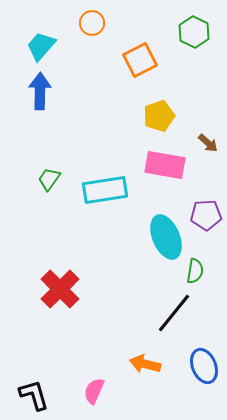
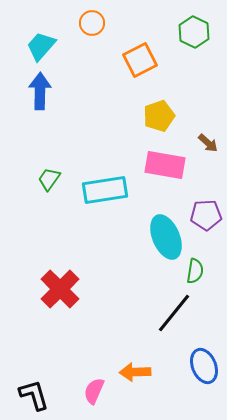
orange arrow: moved 10 px left, 8 px down; rotated 16 degrees counterclockwise
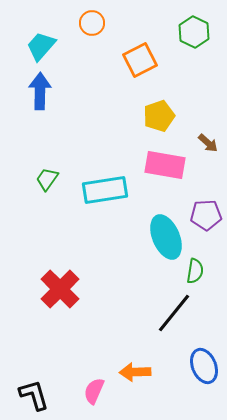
green trapezoid: moved 2 px left
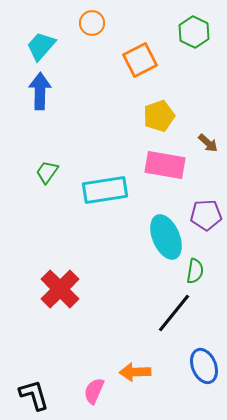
green trapezoid: moved 7 px up
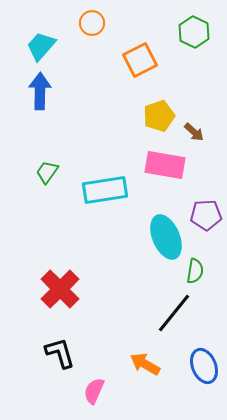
brown arrow: moved 14 px left, 11 px up
orange arrow: moved 10 px right, 8 px up; rotated 32 degrees clockwise
black L-shape: moved 26 px right, 42 px up
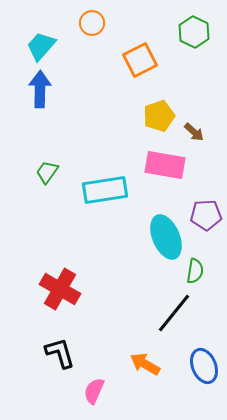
blue arrow: moved 2 px up
red cross: rotated 15 degrees counterclockwise
